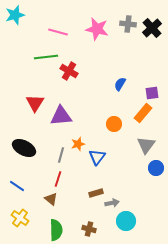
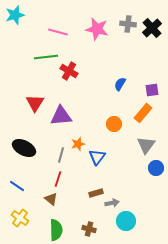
purple square: moved 3 px up
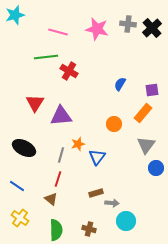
gray arrow: rotated 16 degrees clockwise
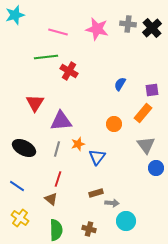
purple triangle: moved 5 px down
gray triangle: rotated 12 degrees counterclockwise
gray line: moved 4 px left, 6 px up
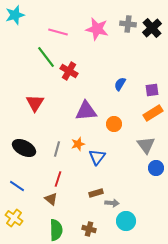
green line: rotated 60 degrees clockwise
orange rectangle: moved 10 px right; rotated 18 degrees clockwise
purple triangle: moved 25 px right, 10 px up
yellow cross: moved 6 px left
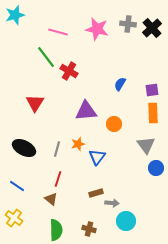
orange rectangle: rotated 60 degrees counterclockwise
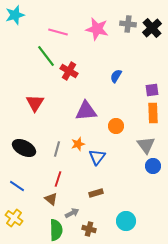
green line: moved 1 px up
blue semicircle: moved 4 px left, 8 px up
orange circle: moved 2 px right, 2 px down
blue circle: moved 3 px left, 2 px up
gray arrow: moved 40 px left, 10 px down; rotated 32 degrees counterclockwise
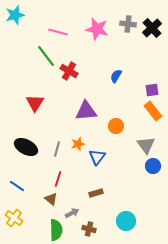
orange rectangle: moved 2 px up; rotated 36 degrees counterclockwise
black ellipse: moved 2 px right, 1 px up
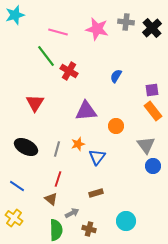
gray cross: moved 2 px left, 2 px up
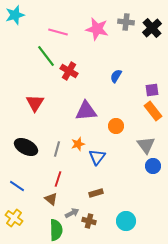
brown cross: moved 8 px up
